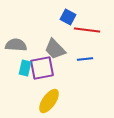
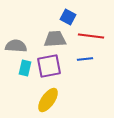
red line: moved 4 px right, 6 px down
gray semicircle: moved 1 px down
gray trapezoid: moved 10 px up; rotated 130 degrees clockwise
purple square: moved 7 px right, 2 px up
yellow ellipse: moved 1 px left, 1 px up
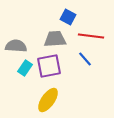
blue line: rotated 56 degrees clockwise
cyan rectangle: rotated 21 degrees clockwise
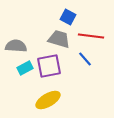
gray trapezoid: moved 4 px right; rotated 20 degrees clockwise
cyan rectangle: rotated 28 degrees clockwise
yellow ellipse: rotated 25 degrees clockwise
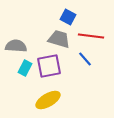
cyan rectangle: rotated 35 degrees counterclockwise
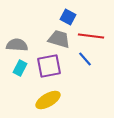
gray semicircle: moved 1 px right, 1 px up
cyan rectangle: moved 5 px left
